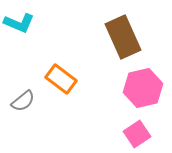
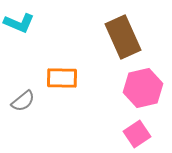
orange rectangle: moved 1 px right, 1 px up; rotated 36 degrees counterclockwise
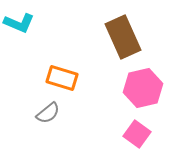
orange rectangle: rotated 16 degrees clockwise
gray semicircle: moved 25 px right, 12 px down
pink square: rotated 20 degrees counterclockwise
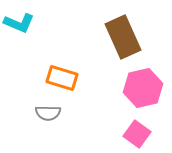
gray semicircle: rotated 40 degrees clockwise
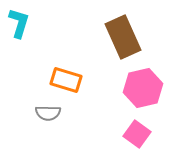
cyan L-shape: rotated 96 degrees counterclockwise
orange rectangle: moved 4 px right, 2 px down
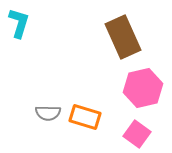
orange rectangle: moved 19 px right, 37 px down
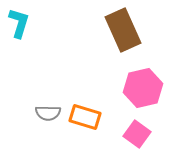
brown rectangle: moved 7 px up
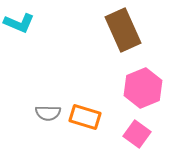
cyan L-shape: rotated 96 degrees clockwise
pink hexagon: rotated 9 degrees counterclockwise
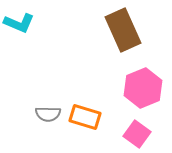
gray semicircle: moved 1 px down
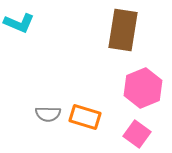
brown rectangle: rotated 33 degrees clockwise
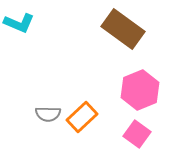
brown rectangle: moved 1 px up; rotated 63 degrees counterclockwise
pink hexagon: moved 3 px left, 2 px down
orange rectangle: moved 3 px left; rotated 60 degrees counterclockwise
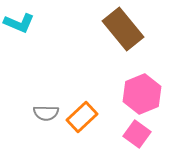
brown rectangle: rotated 15 degrees clockwise
pink hexagon: moved 2 px right, 4 px down
gray semicircle: moved 2 px left, 1 px up
